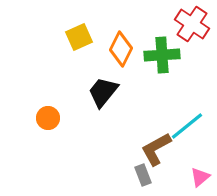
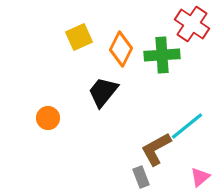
gray rectangle: moved 2 px left, 2 px down
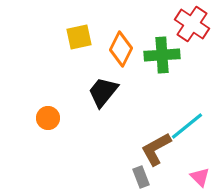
yellow square: rotated 12 degrees clockwise
pink triangle: rotated 35 degrees counterclockwise
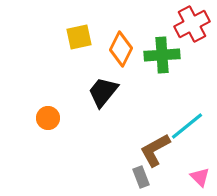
red cross: rotated 28 degrees clockwise
brown L-shape: moved 1 px left, 1 px down
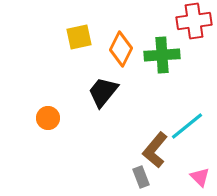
red cross: moved 2 px right, 3 px up; rotated 20 degrees clockwise
brown L-shape: rotated 21 degrees counterclockwise
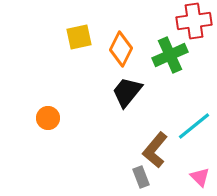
green cross: moved 8 px right; rotated 20 degrees counterclockwise
black trapezoid: moved 24 px right
cyan line: moved 7 px right
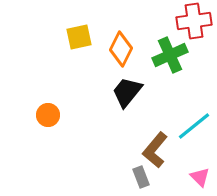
orange circle: moved 3 px up
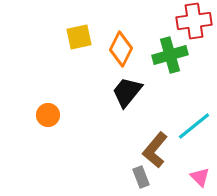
green cross: rotated 8 degrees clockwise
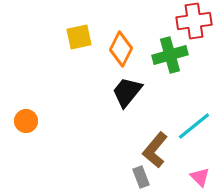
orange circle: moved 22 px left, 6 px down
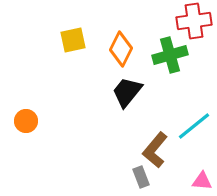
yellow square: moved 6 px left, 3 px down
pink triangle: moved 2 px right, 4 px down; rotated 40 degrees counterclockwise
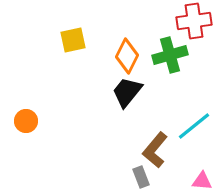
orange diamond: moved 6 px right, 7 px down
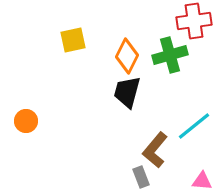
black trapezoid: rotated 24 degrees counterclockwise
